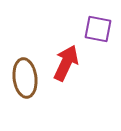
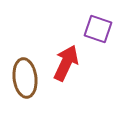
purple square: rotated 8 degrees clockwise
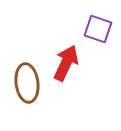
brown ellipse: moved 2 px right, 5 px down
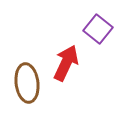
purple square: rotated 20 degrees clockwise
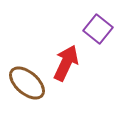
brown ellipse: rotated 42 degrees counterclockwise
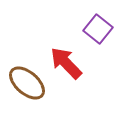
red arrow: rotated 69 degrees counterclockwise
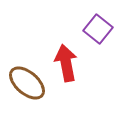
red arrow: rotated 33 degrees clockwise
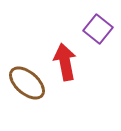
red arrow: moved 1 px left, 1 px up
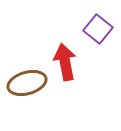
brown ellipse: rotated 57 degrees counterclockwise
